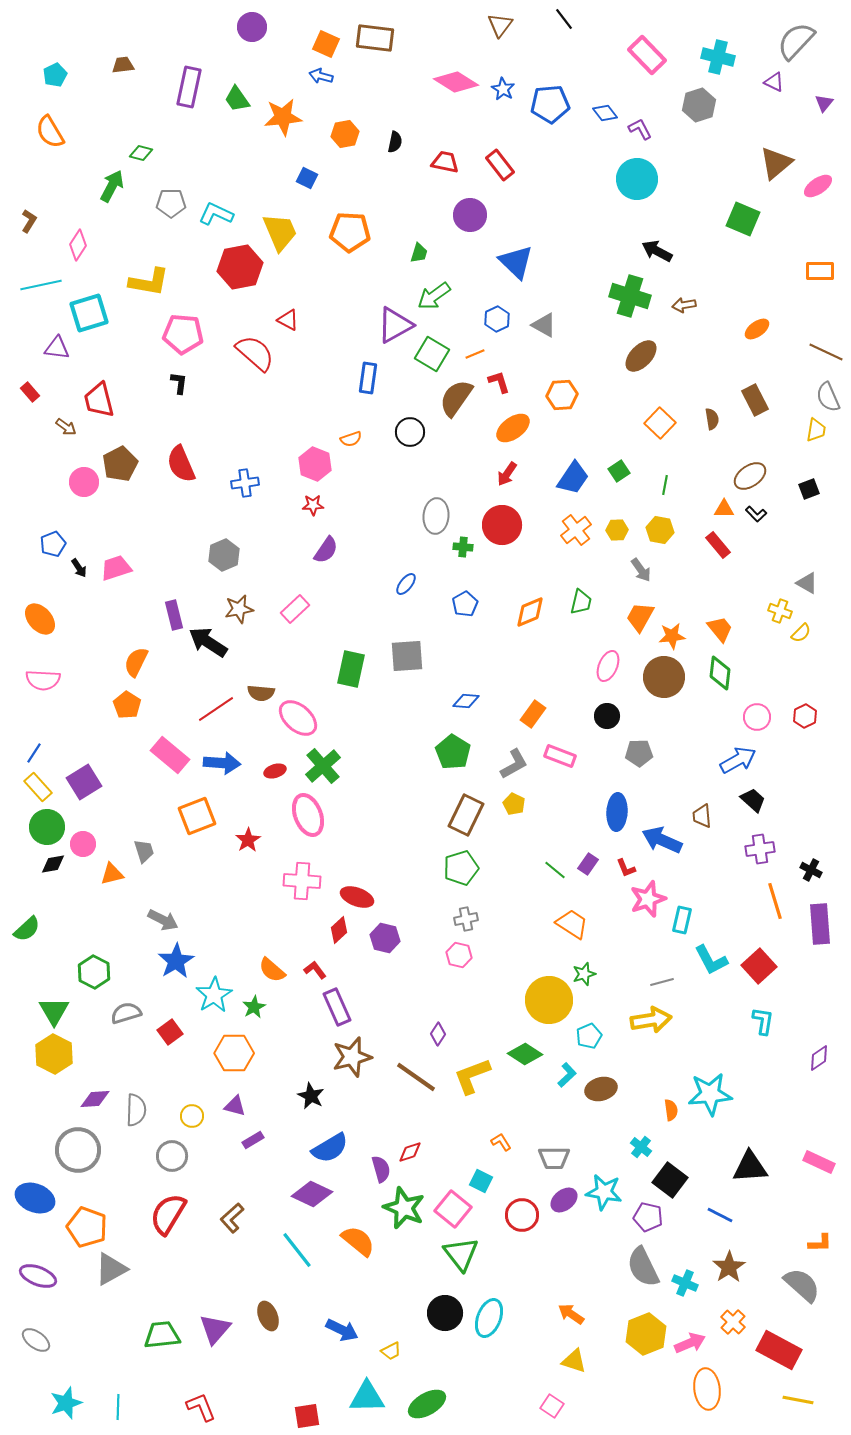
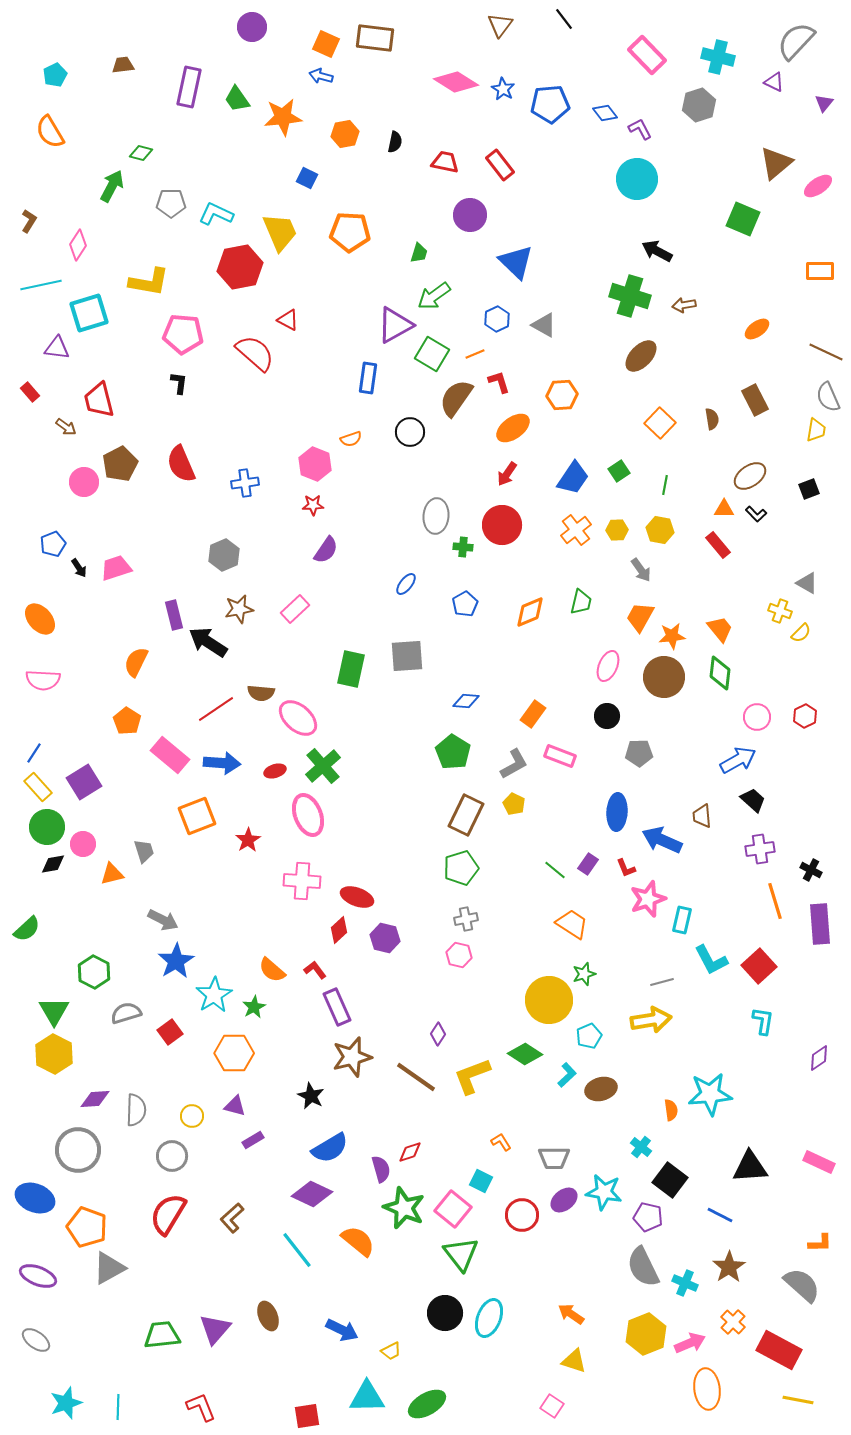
orange pentagon at (127, 705): moved 16 px down
gray triangle at (111, 1269): moved 2 px left, 1 px up
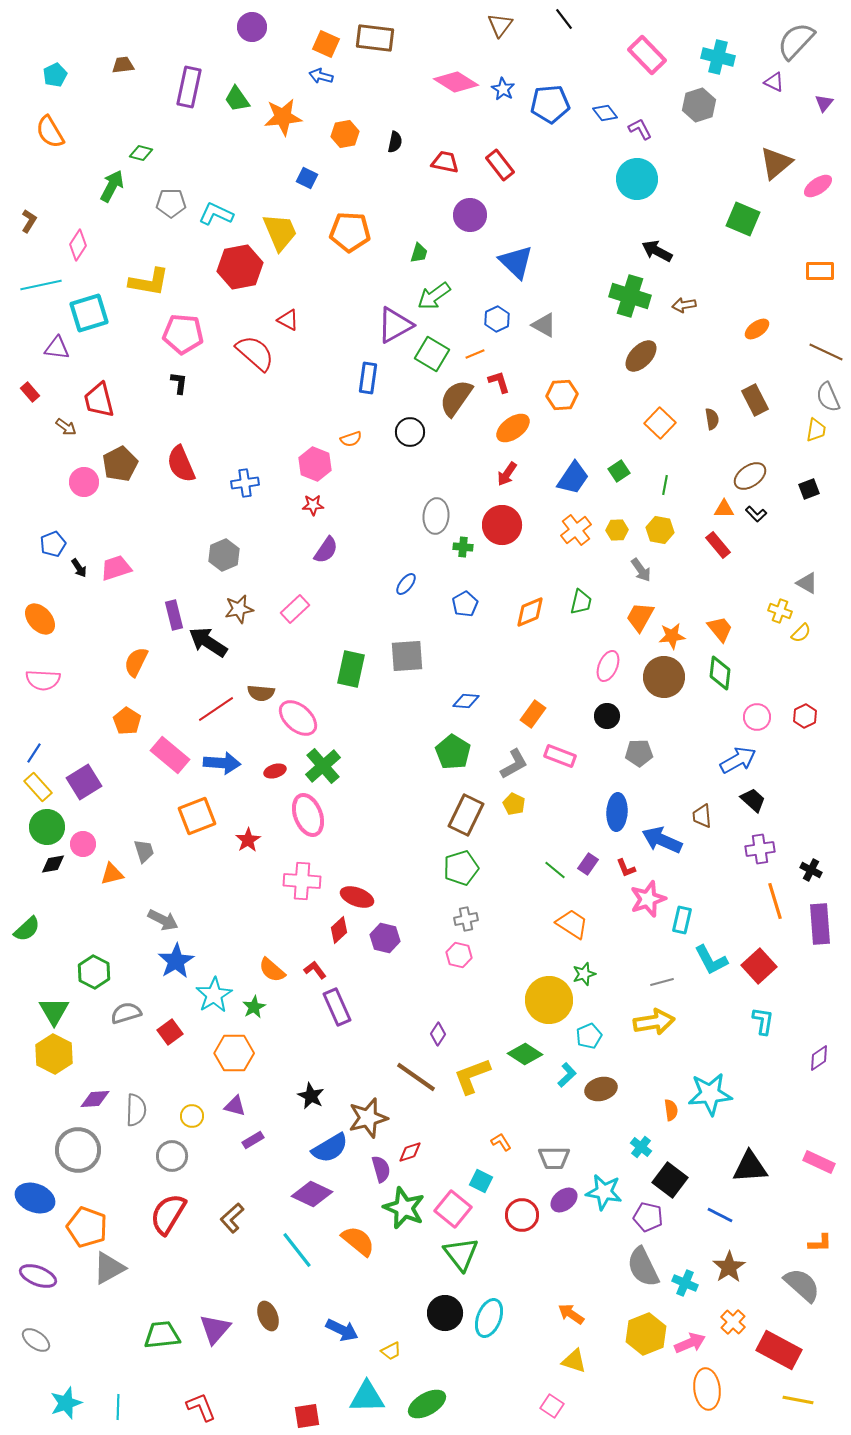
yellow arrow at (651, 1020): moved 3 px right, 2 px down
brown star at (352, 1057): moved 16 px right, 61 px down
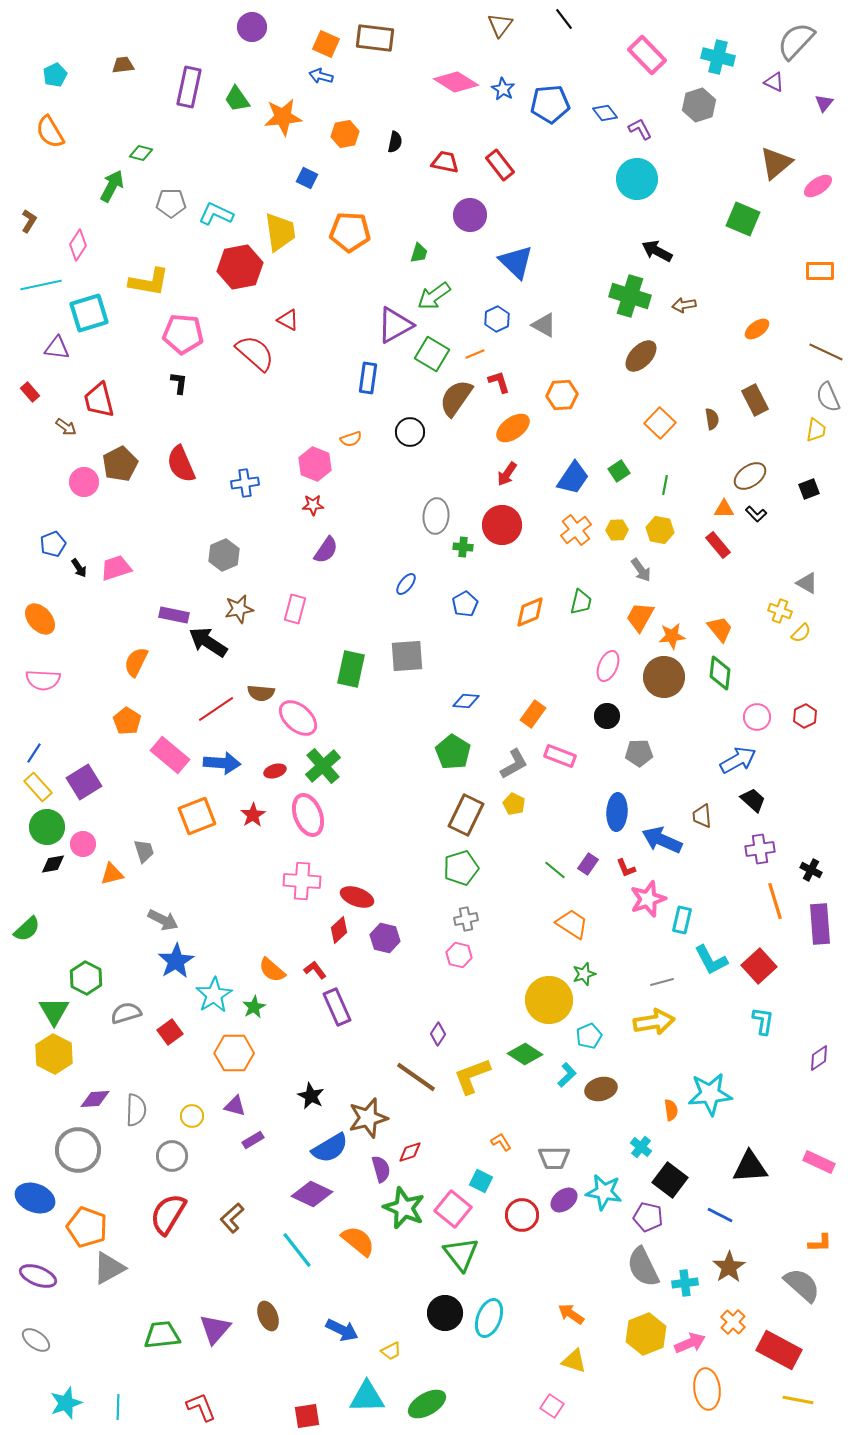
yellow trapezoid at (280, 232): rotated 15 degrees clockwise
pink rectangle at (295, 609): rotated 32 degrees counterclockwise
purple rectangle at (174, 615): rotated 64 degrees counterclockwise
red star at (248, 840): moved 5 px right, 25 px up
green hexagon at (94, 972): moved 8 px left, 6 px down
cyan cross at (685, 1283): rotated 30 degrees counterclockwise
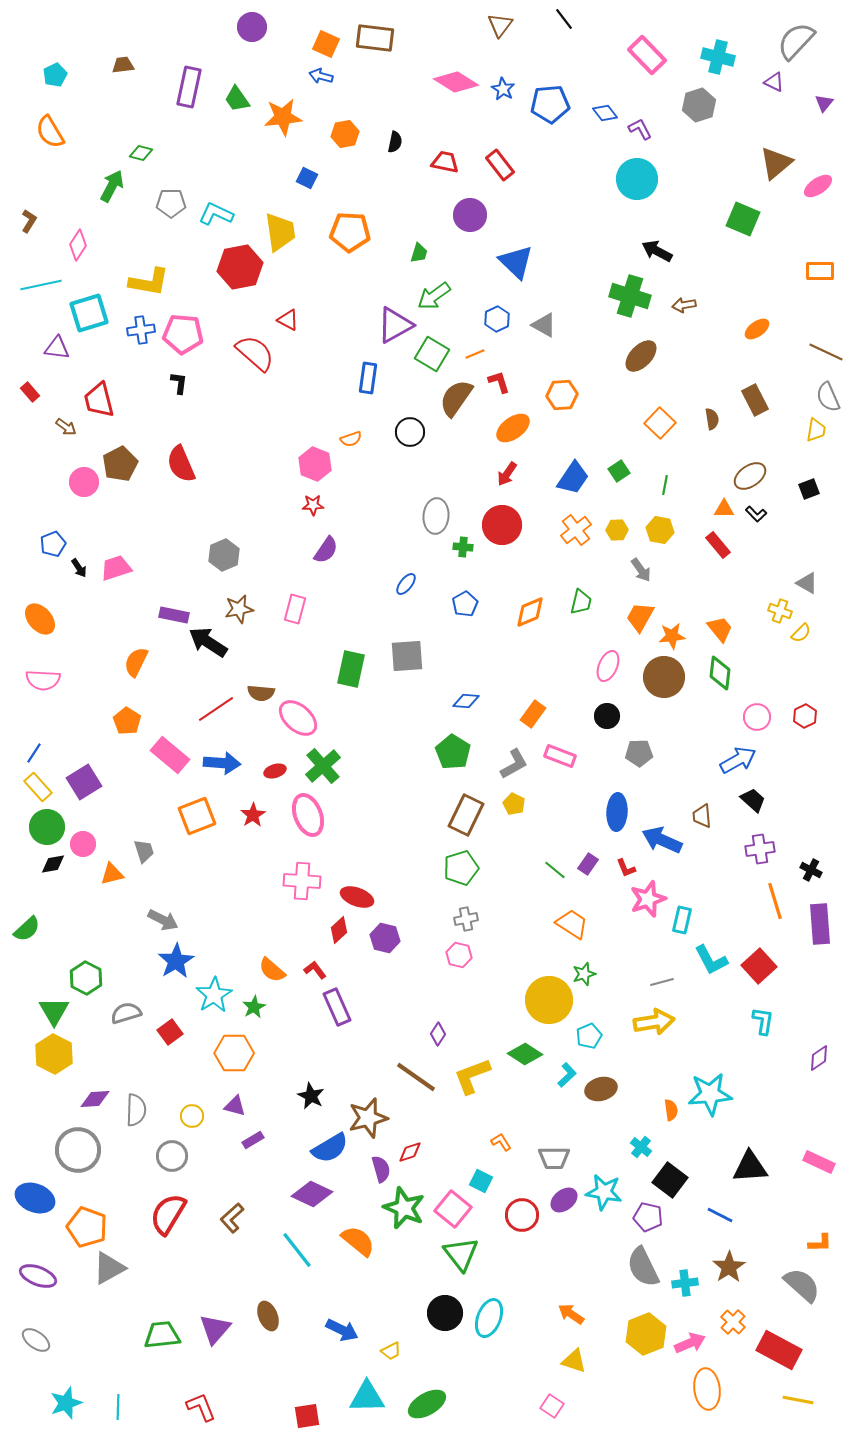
blue cross at (245, 483): moved 104 px left, 153 px up
